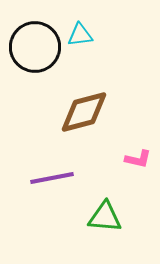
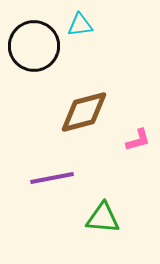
cyan triangle: moved 10 px up
black circle: moved 1 px left, 1 px up
pink L-shape: moved 19 px up; rotated 28 degrees counterclockwise
green triangle: moved 2 px left, 1 px down
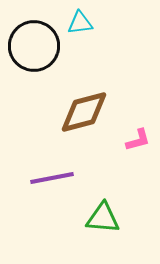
cyan triangle: moved 2 px up
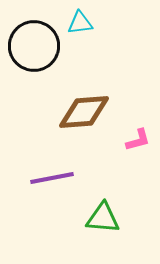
brown diamond: rotated 10 degrees clockwise
